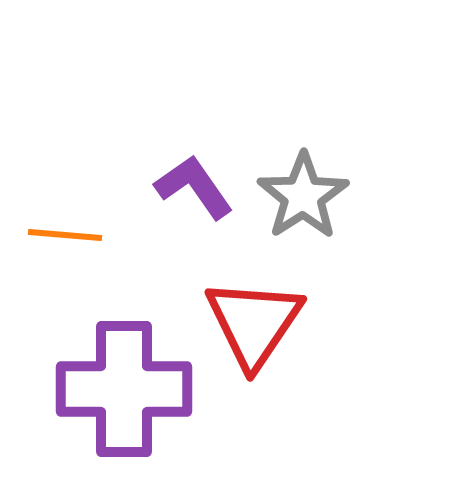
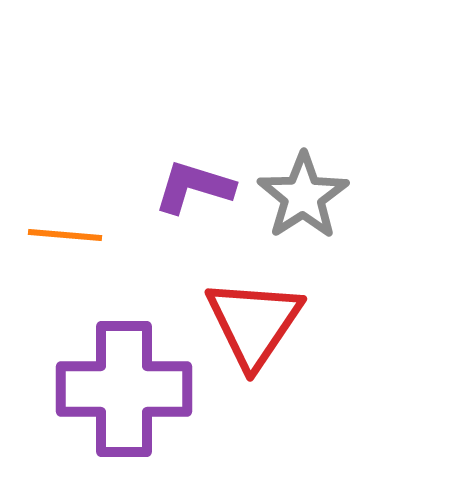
purple L-shape: rotated 38 degrees counterclockwise
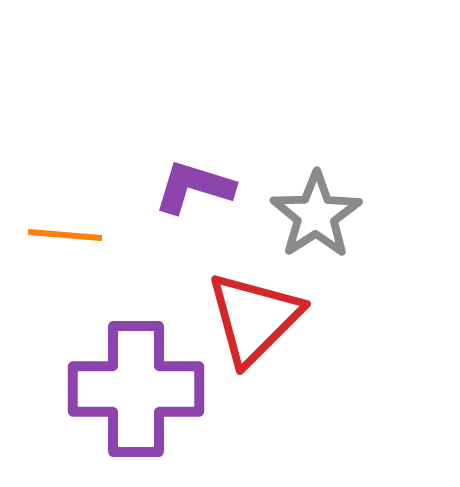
gray star: moved 13 px right, 19 px down
red triangle: moved 5 px up; rotated 11 degrees clockwise
purple cross: moved 12 px right
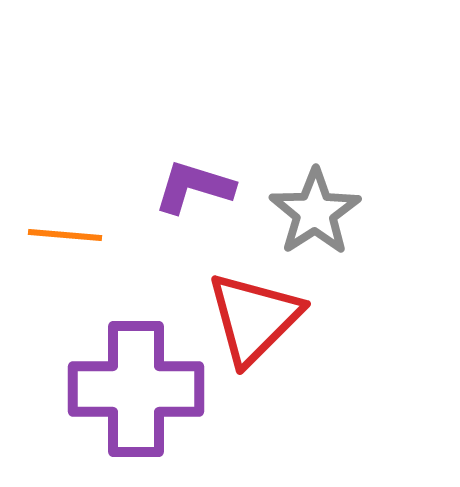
gray star: moved 1 px left, 3 px up
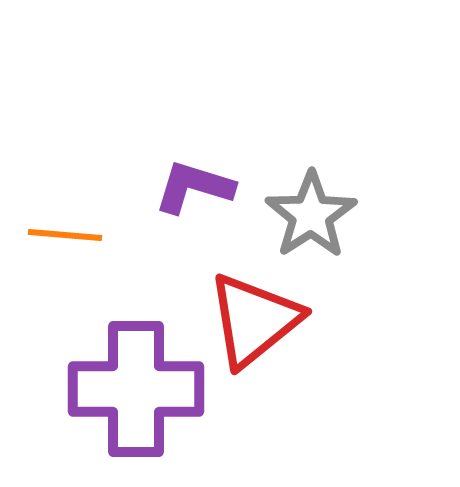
gray star: moved 4 px left, 3 px down
red triangle: moved 2 px down; rotated 6 degrees clockwise
